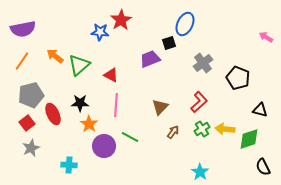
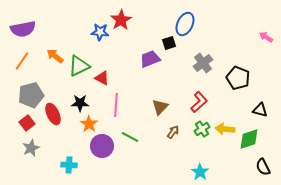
green triangle: moved 1 px down; rotated 15 degrees clockwise
red triangle: moved 9 px left, 3 px down
purple circle: moved 2 px left
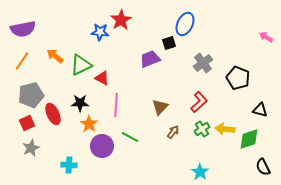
green triangle: moved 2 px right, 1 px up
red square: rotated 14 degrees clockwise
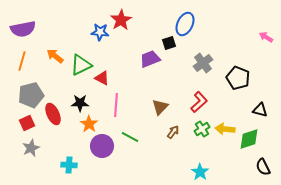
orange line: rotated 18 degrees counterclockwise
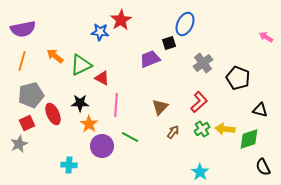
gray star: moved 12 px left, 4 px up
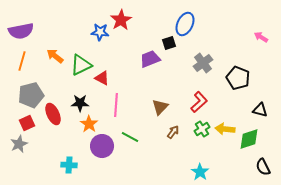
purple semicircle: moved 2 px left, 2 px down
pink arrow: moved 5 px left
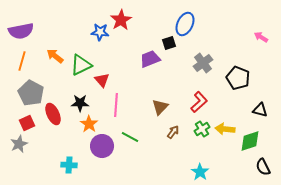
red triangle: moved 2 px down; rotated 21 degrees clockwise
gray pentagon: moved 2 px up; rotated 30 degrees counterclockwise
green diamond: moved 1 px right, 2 px down
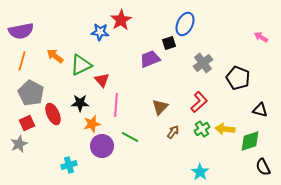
orange star: moved 3 px right; rotated 24 degrees clockwise
cyan cross: rotated 21 degrees counterclockwise
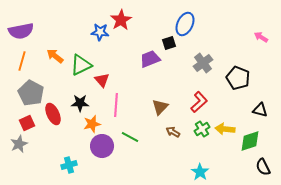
brown arrow: rotated 96 degrees counterclockwise
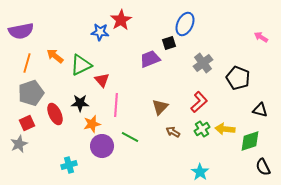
orange line: moved 5 px right, 2 px down
gray pentagon: rotated 25 degrees clockwise
red ellipse: moved 2 px right
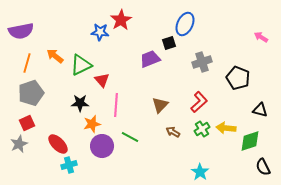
gray cross: moved 1 px left, 1 px up; rotated 18 degrees clockwise
brown triangle: moved 2 px up
red ellipse: moved 3 px right, 30 px down; rotated 20 degrees counterclockwise
yellow arrow: moved 1 px right, 1 px up
